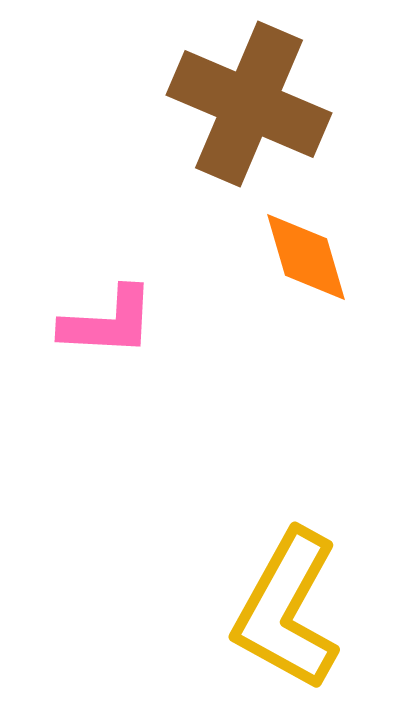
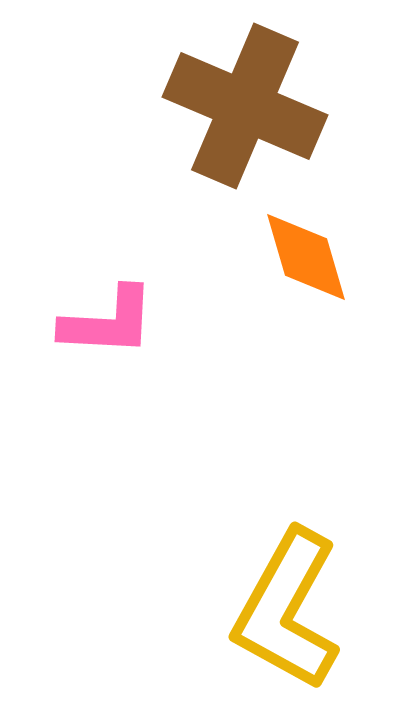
brown cross: moved 4 px left, 2 px down
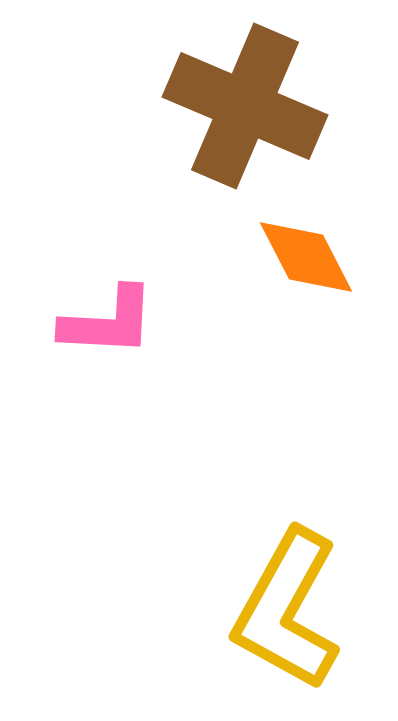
orange diamond: rotated 11 degrees counterclockwise
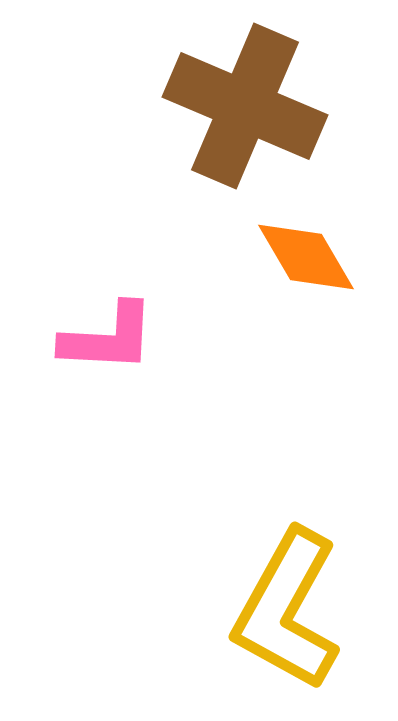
orange diamond: rotated 3 degrees counterclockwise
pink L-shape: moved 16 px down
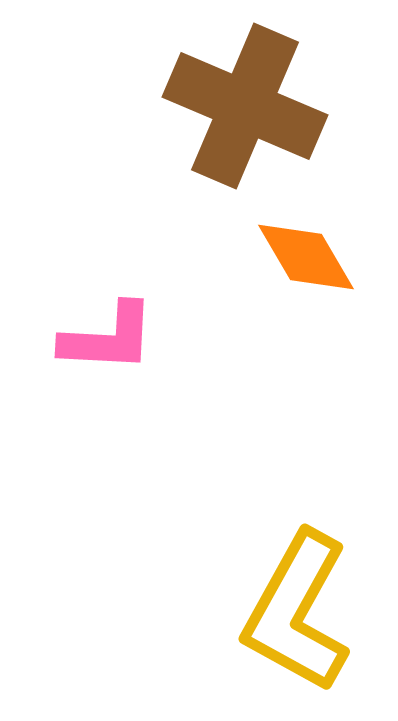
yellow L-shape: moved 10 px right, 2 px down
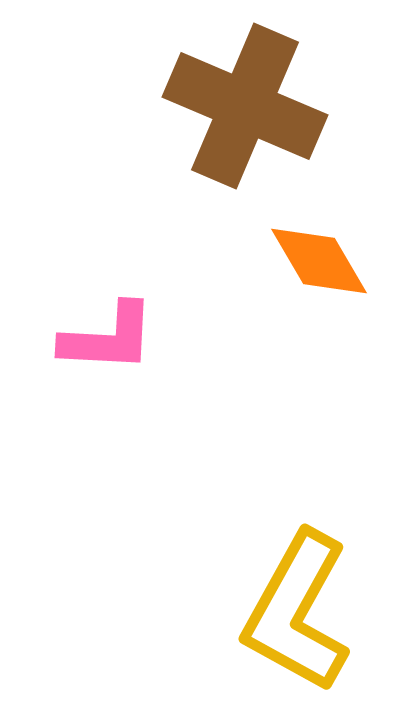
orange diamond: moved 13 px right, 4 px down
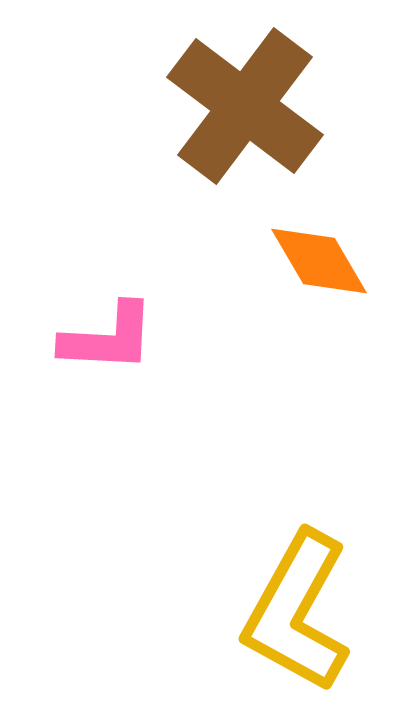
brown cross: rotated 14 degrees clockwise
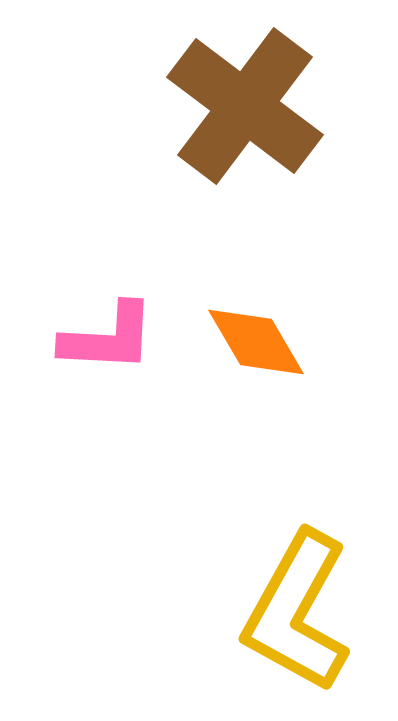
orange diamond: moved 63 px left, 81 px down
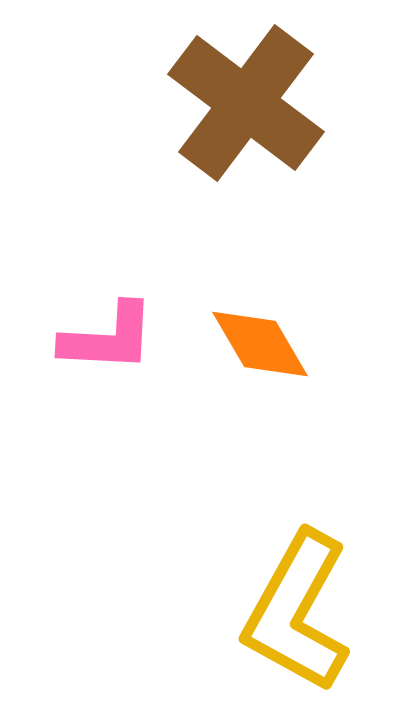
brown cross: moved 1 px right, 3 px up
orange diamond: moved 4 px right, 2 px down
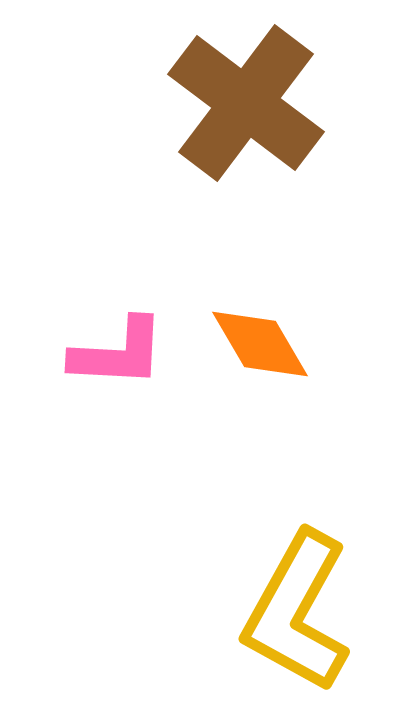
pink L-shape: moved 10 px right, 15 px down
